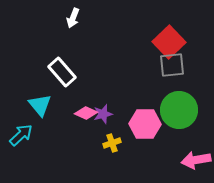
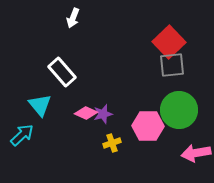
pink hexagon: moved 3 px right, 2 px down
cyan arrow: moved 1 px right
pink arrow: moved 7 px up
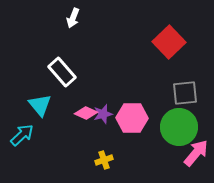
gray square: moved 13 px right, 28 px down
green circle: moved 17 px down
pink hexagon: moved 16 px left, 8 px up
yellow cross: moved 8 px left, 17 px down
pink arrow: rotated 140 degrees clockwise
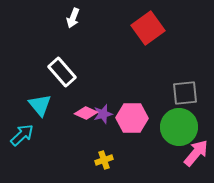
red square: moved 21 px left, 14 px up; rotated 8 degrees clockwise
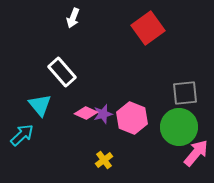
pink hexagon: rotated 20 degrees clockwise
yellow cross: rotated 18 degrees counterclockwise
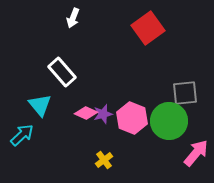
green circle: moved 10 px left, 6 px up
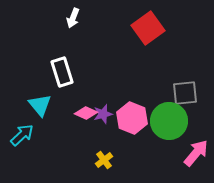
white rectangle: rotated 24 degrees clockwise
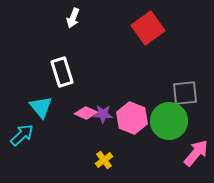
cyan triangle: moved 1 px right, 2 px down
purple star: rotated 18 degrees clockwise
